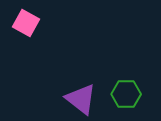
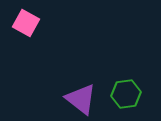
green hexagon: rotated 8 degrees counterclockwise
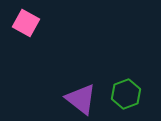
green hexagon: rotated 12 degrees counterclockwise
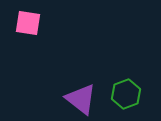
pink square: moved 2 px right; rotated 20 degrees counterclockwise
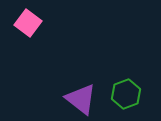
pink square: rotated 28 degrees clockwise
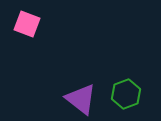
pink square: moved 1 px left, 1 px down; rotated 16 degrees counterclockwise
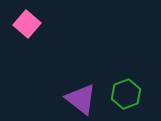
pink square: rotated 20 degrees clockwise
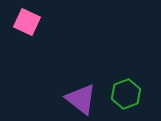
pink square: moved 2 px up; rotated 16 degrees counterclockwise
